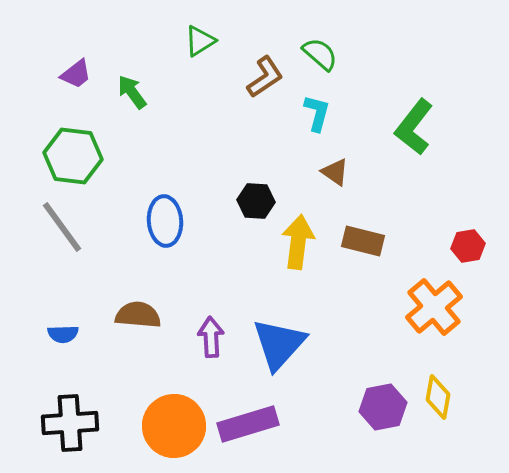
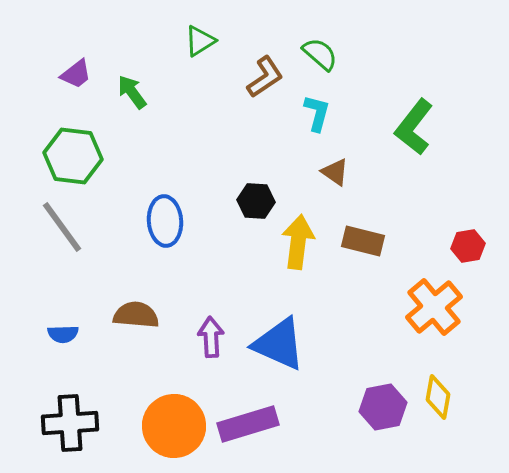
brown semicircle: moved 2 px left
blue triangle: rotated 48 degrees counterclockwise
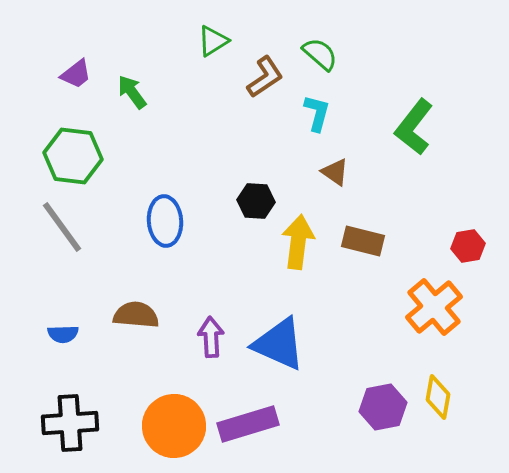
green triangle: moved 13 px right
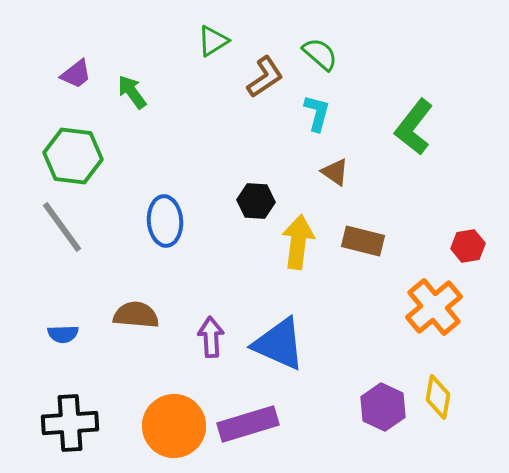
purple hexagon: rotated 24 degrees counterclockwise
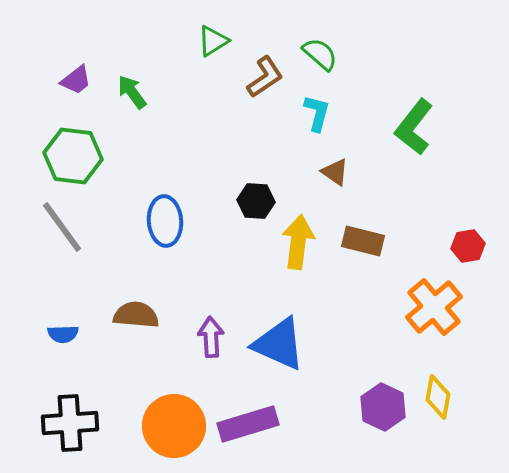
purple trapezoid: moved 6 px down
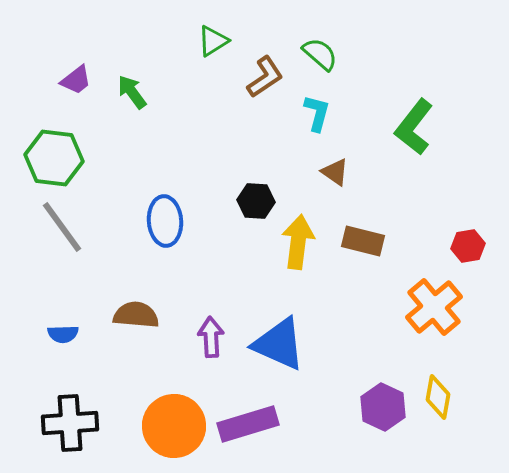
green hexagon: moved 19 px left, 2 px down
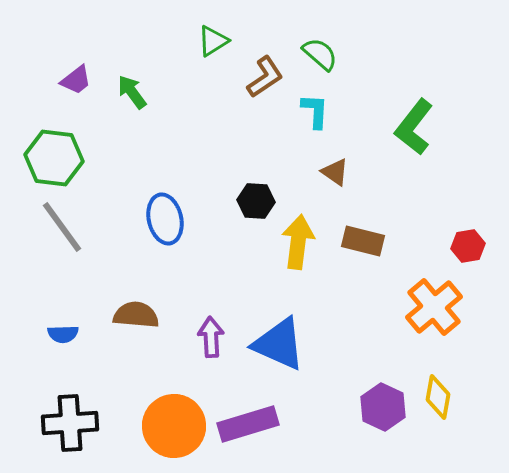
cyan L-shape: moved 2 px left, 2 px up; rotated 12 degrees counterclockwise
blue ellipse: moved 2 px up; rotated 9 degrees counterclockwise
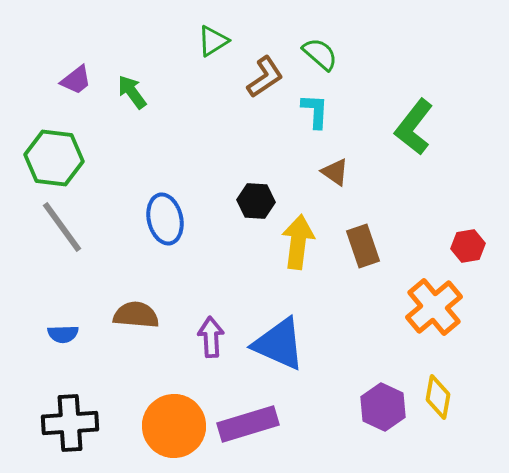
brown rectangle: moved 5 px down; rotated 57 degrees clockwise
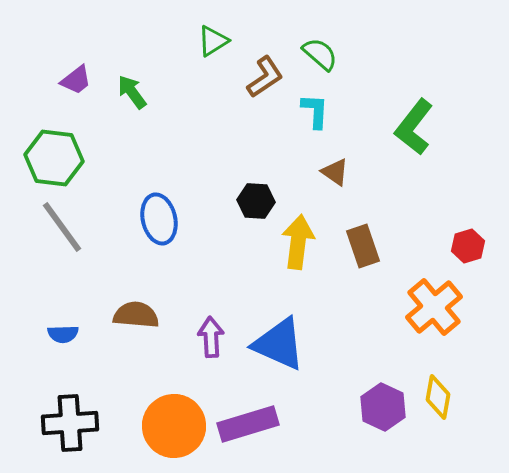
blue ellipse: moved 6 px left
red hexagon: rotated 8 degrees counterclockwise
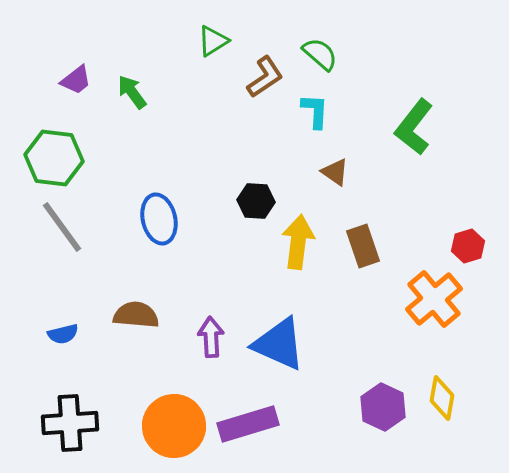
orange cross: moved 8 px up
blue semicircle: rotated 12 degrees counterclockwise
yellow diamond: moved 4 px right, 1 px down
